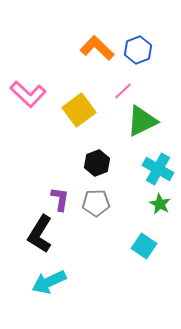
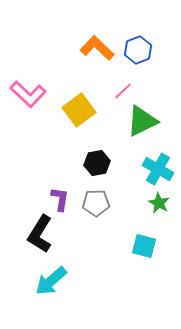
black hexagon: rotated 10 degrees clockwise
green star: moved 1 px left, 1 px up
cyan square: rotated 20 degrees counterclockwise
cyan arrow: moved 2 px right, 1 px up; rotated 16 degrees counterclockwise
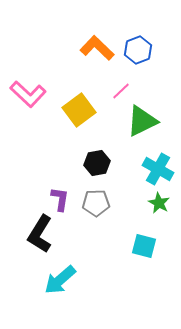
pink line: moved 2 px left
cyan arrow: moved 9 px right, 1 px up
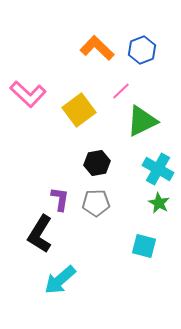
blue hexagon: moved 4 px right
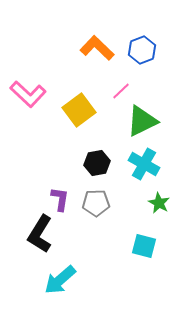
cyan cross: moved 14 px left, 5 px up
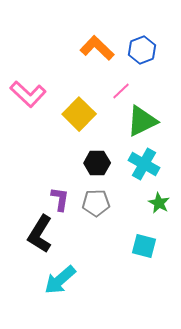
yellow square: moved 4 px down; rotated 8 degrees counterclockwise
black hexagon: rotated 10 degrees clockwise
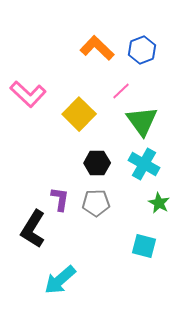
green triangle: rotated 40 degrees counterclockwise
black L-shape: moved 7 px left, 5 px up
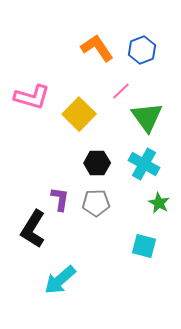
orange L-shape: rotated 12 degrees clockwise
pink L-shape: moved 4 px right, 3 px down; rotated 27 degrees counterclockwise
green triangle: moved 5 px right, 4 px up
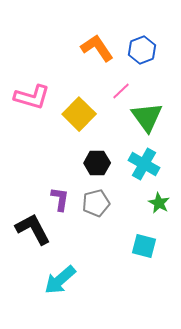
gray pentagon: rotated 12 degrees counterclockwise
black L-shape: rotated 120 degrees clockwise
